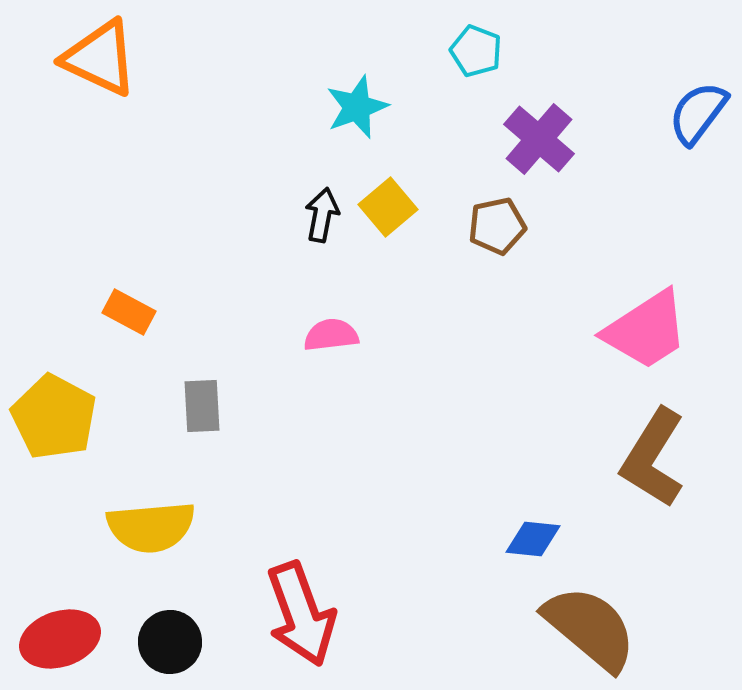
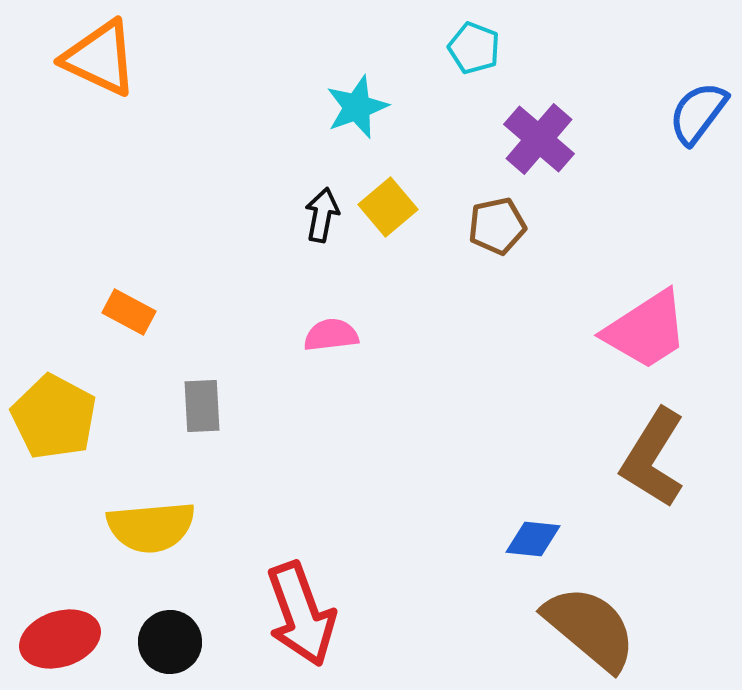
cyan pentagon: moved 2 px left, 3 px up
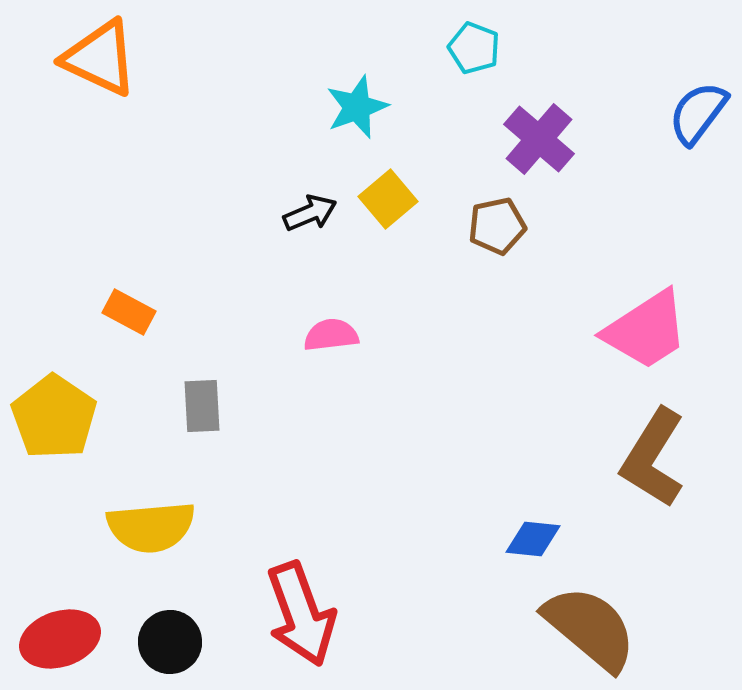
yellow square: moved 8 px up
black arrow: moved 12 px left, 2 px up; rotated 56 degrees clockwise
yellow pentagon: rotated 6 degrees clockwise
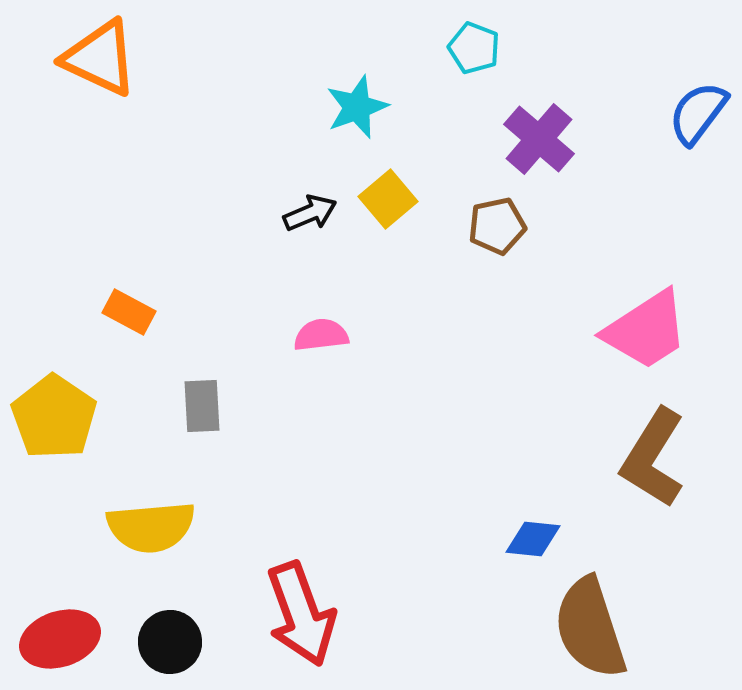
pink semicircle: moved 10 px left
brown semicircle: rotated 148 degrees counterclockwise
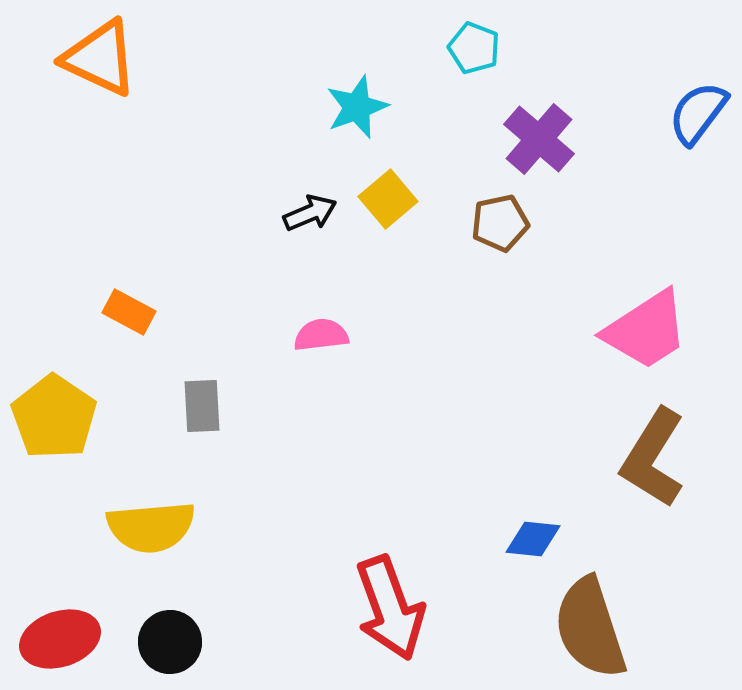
brown pentagon: moved 3 px right, 3 px up
red arrow: moved 89 px right, 6 px up
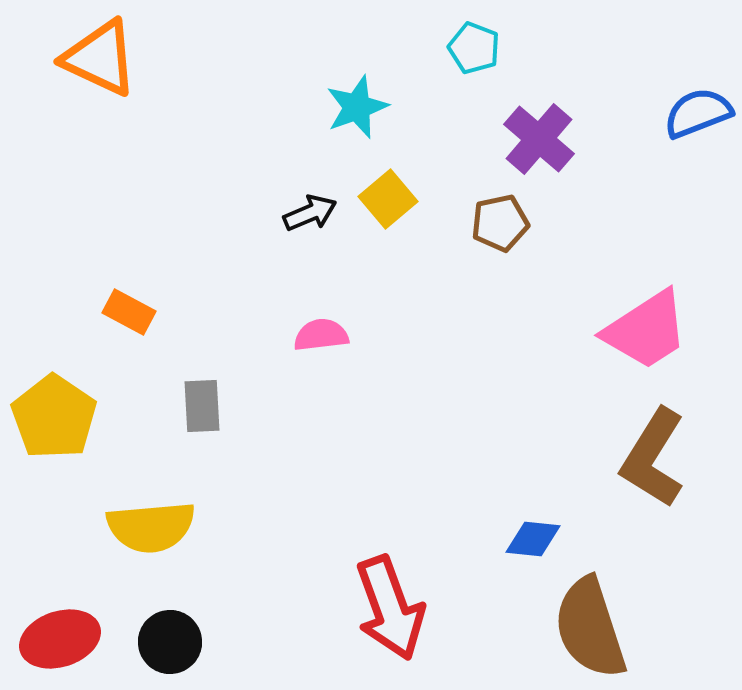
blue semicircle: rotated 32 degrees clockwise
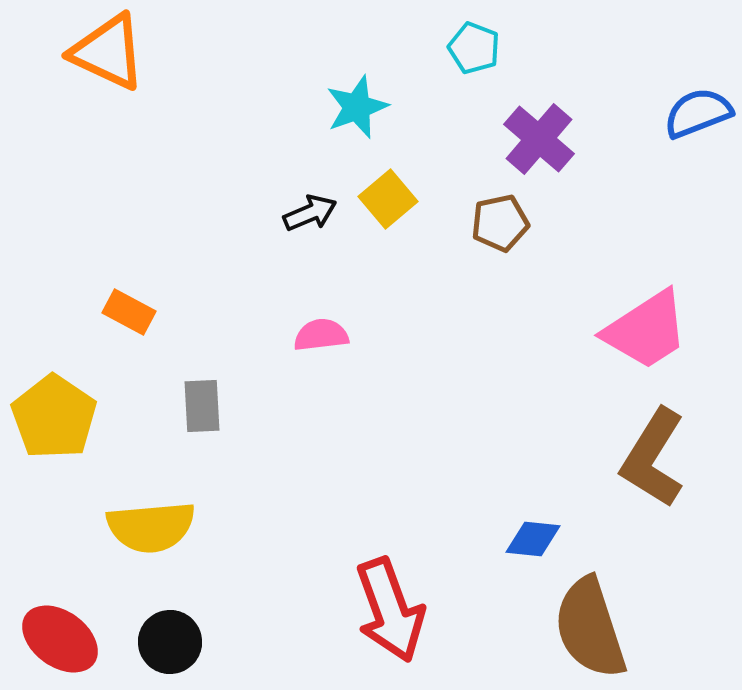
orange triangle: moved 8 px right, 6 px up
red arrow: moved 2 px down
red ellipse: rotated 54 degrees clockwise
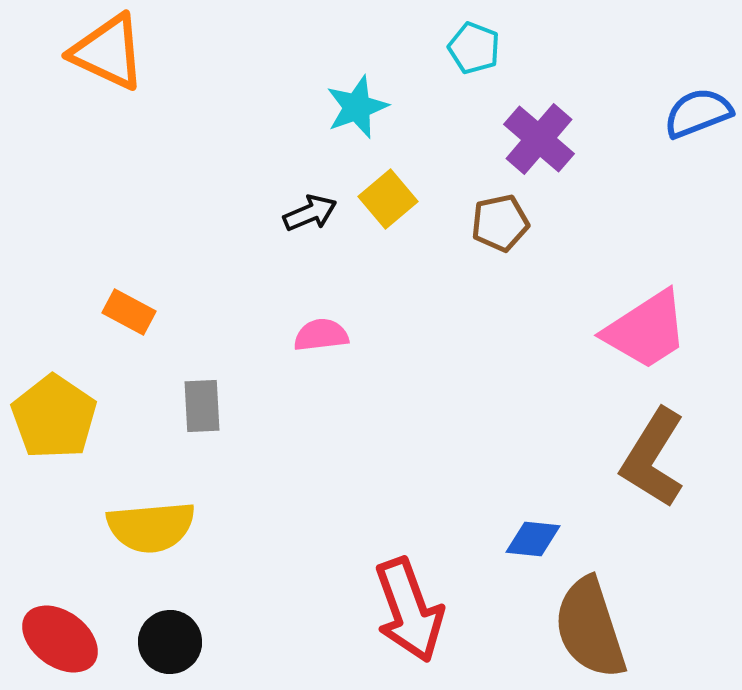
red arrow: moved 19 px right
